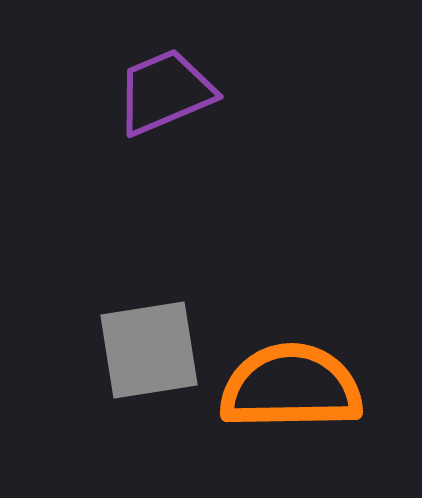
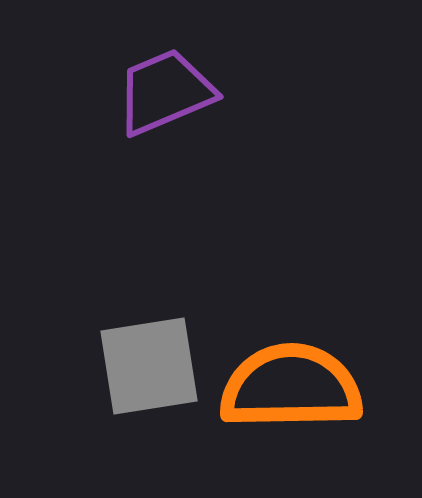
gray square: moved 16 px down
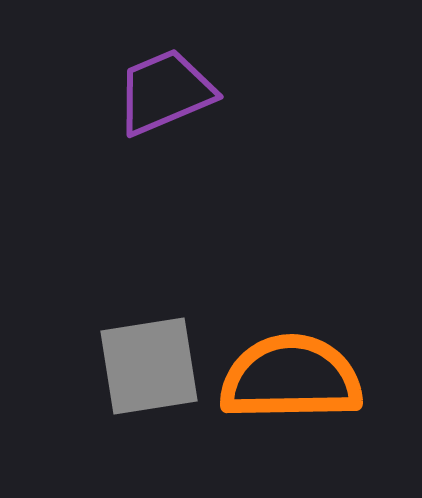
orange semicircle: moved 9 px up
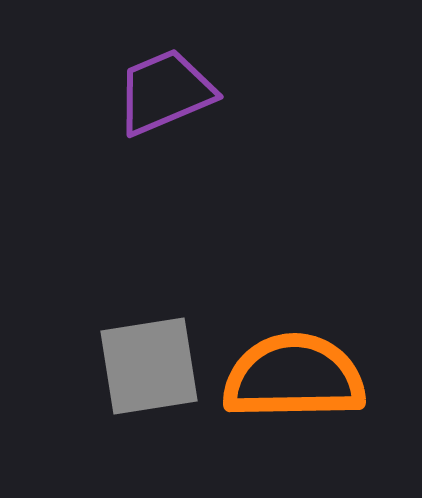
orange semicircle: moved 3 px right, 1 px up
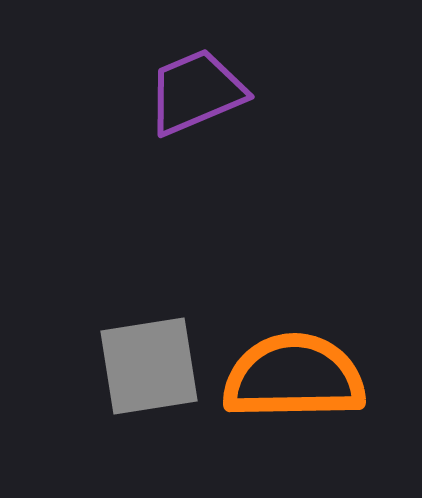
purple trapezoid: moved 31 px right
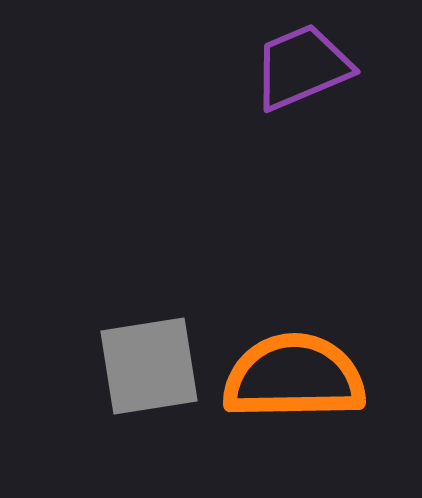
purple trapezoid: moved 106 px right, 25 px up
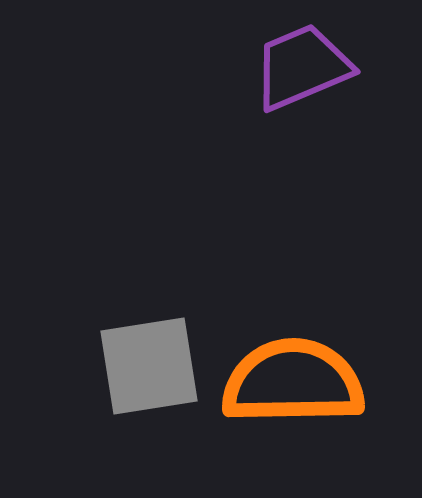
orange semicircle: moved 1 px left, 5 px down
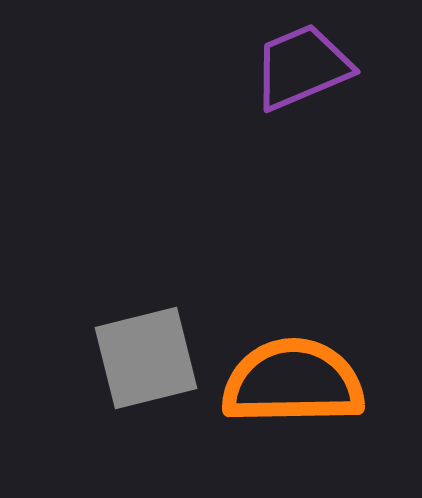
gray square: moved 3 px left, 8 px up; rotated 5 degrees counterclockwise
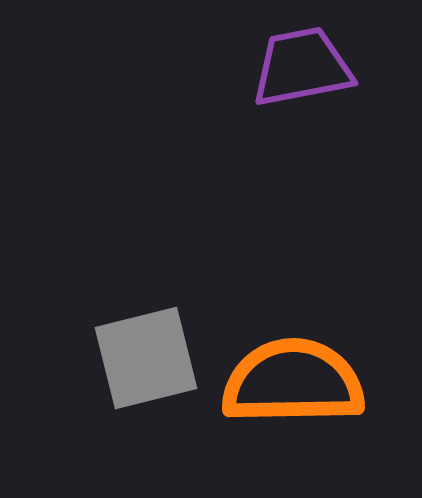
purple trapezoid: rotated 12 degrees clockwise
